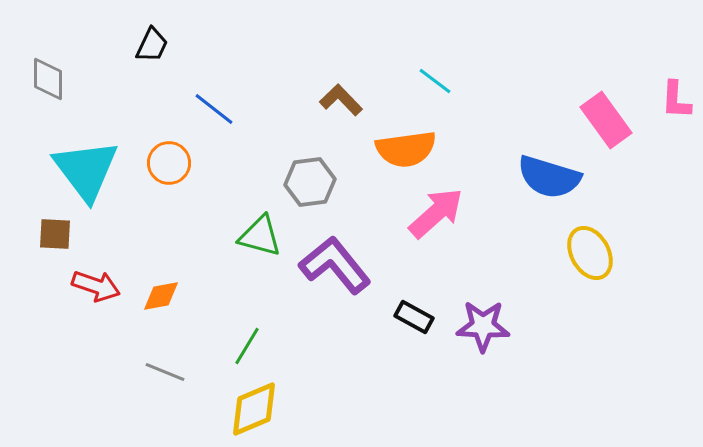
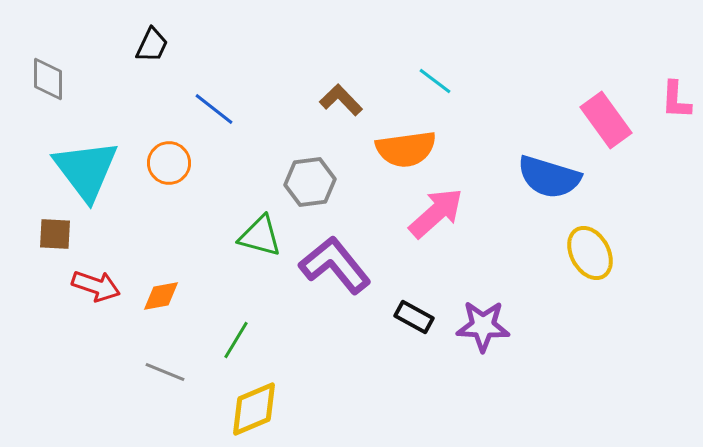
green line: moved 11 px left, 6 px up
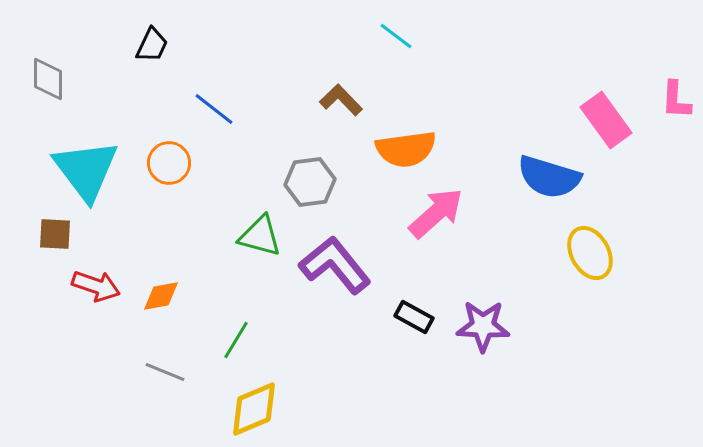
cyan line: moved 39 px left, 45 px up
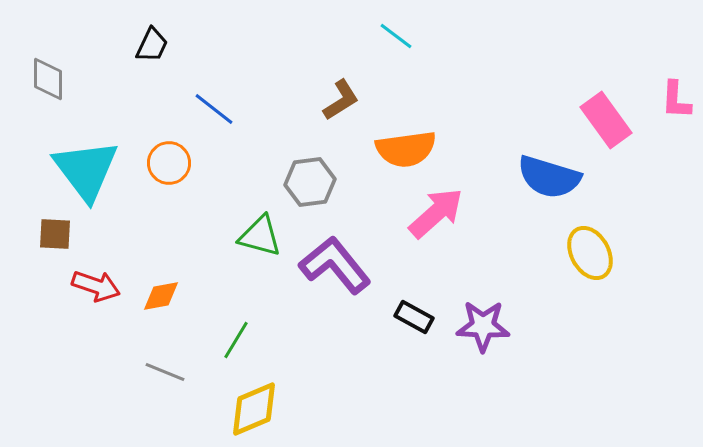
brown L-shape: rotated 102 degrees clockwise
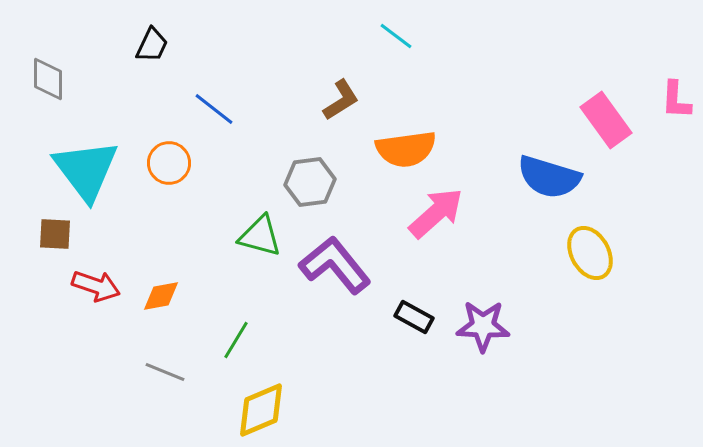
yellow diamond: moved 7 px right, 1 px down
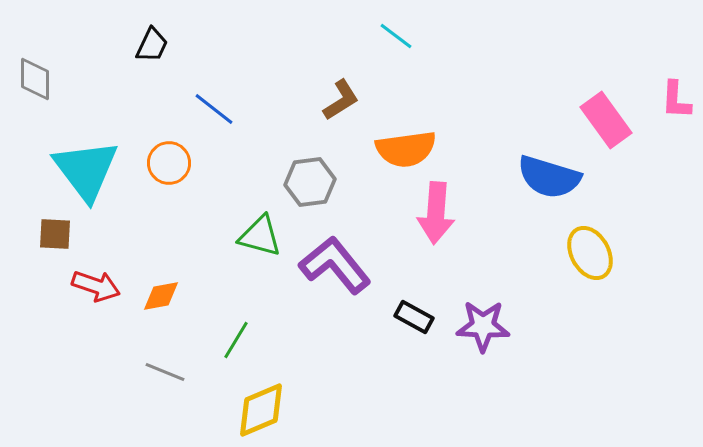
gray diamond: moved 13 px left
pink arrow: rotated 136 degrees clockwise
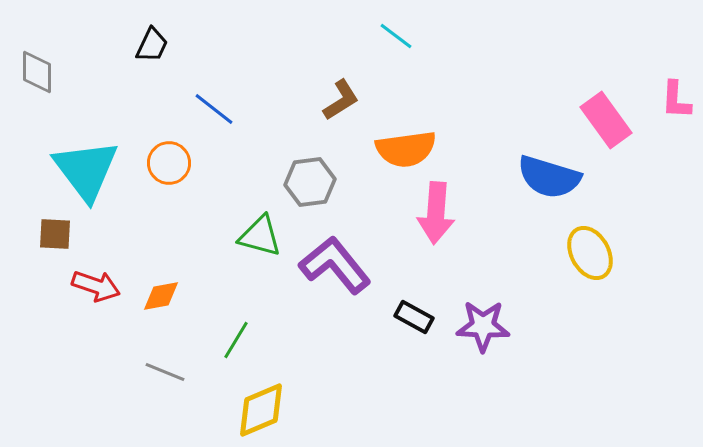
gray diamond: moved 2 px right, 7 px up
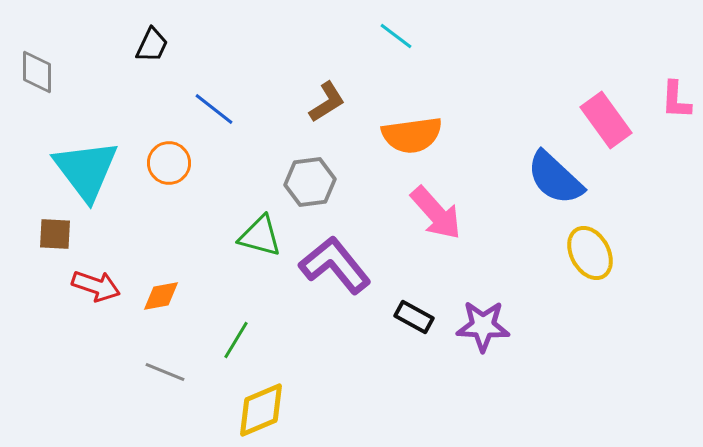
brown L-shape: moved 14 px left, 2 px down
orange semicircle: moved 6 px right, 14 px up
blue semicircle: moved 6 px right, 1 px down; rotated 26 degrees clockwise
pink arrow: rotated 46 degrees counterclockwise
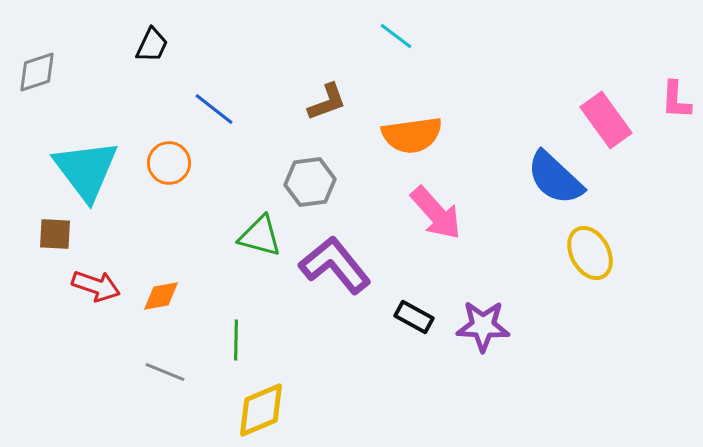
gray diamond: rotated 72 degrees clockwise
brown L-shape: rotated 12 degrees clockwise
green line: rotated 30 degrees counterclockwise
